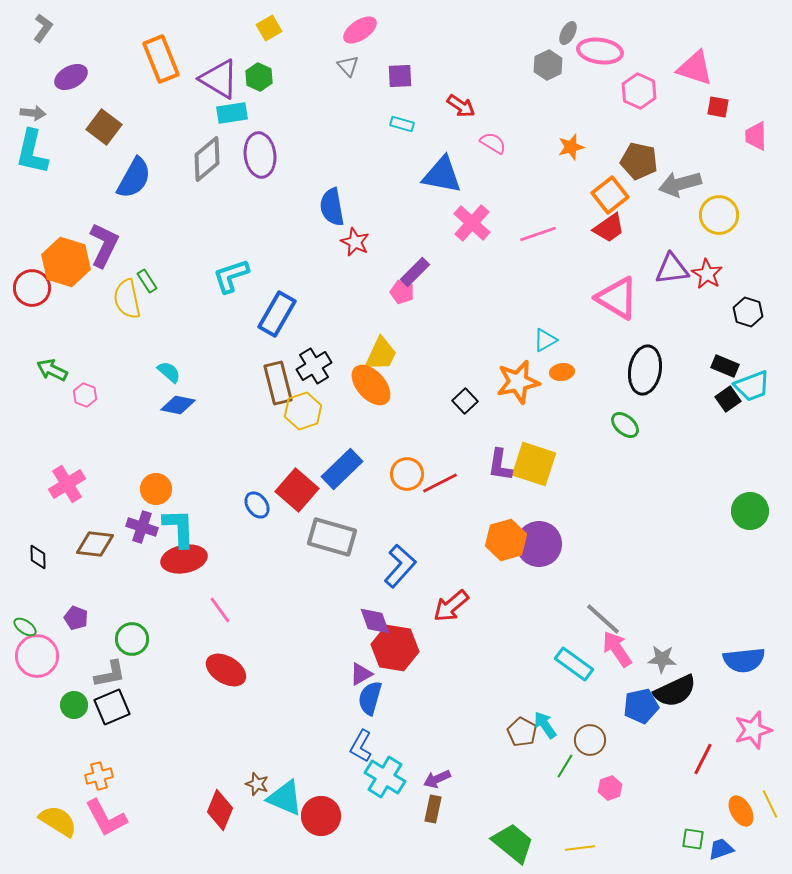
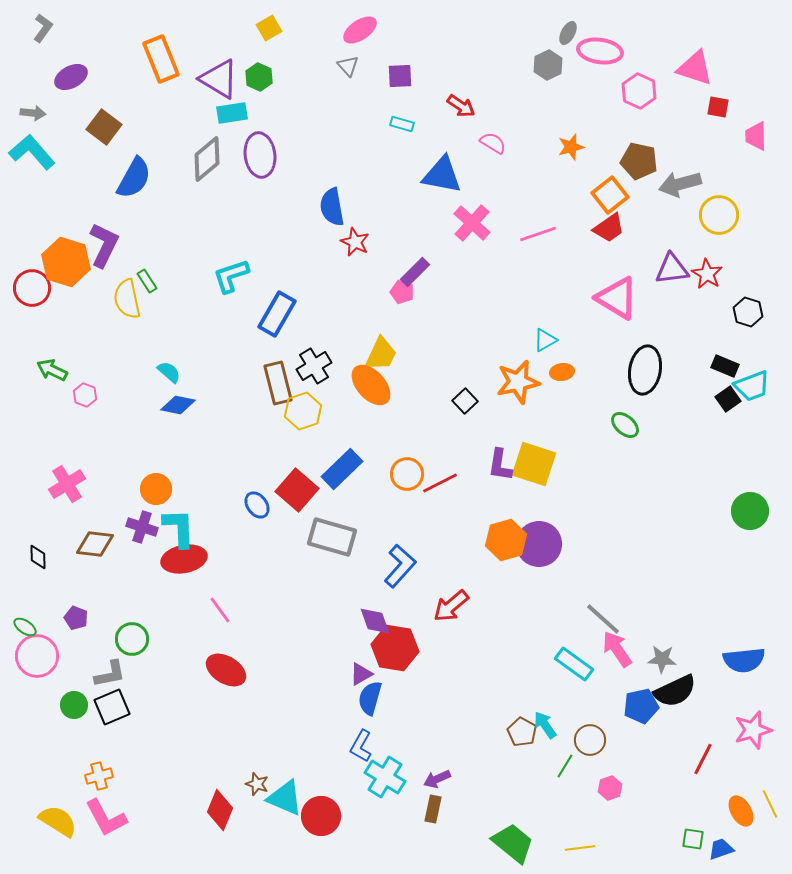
cyan L-shape at (32, 152): rotated 126 degrees clockwise
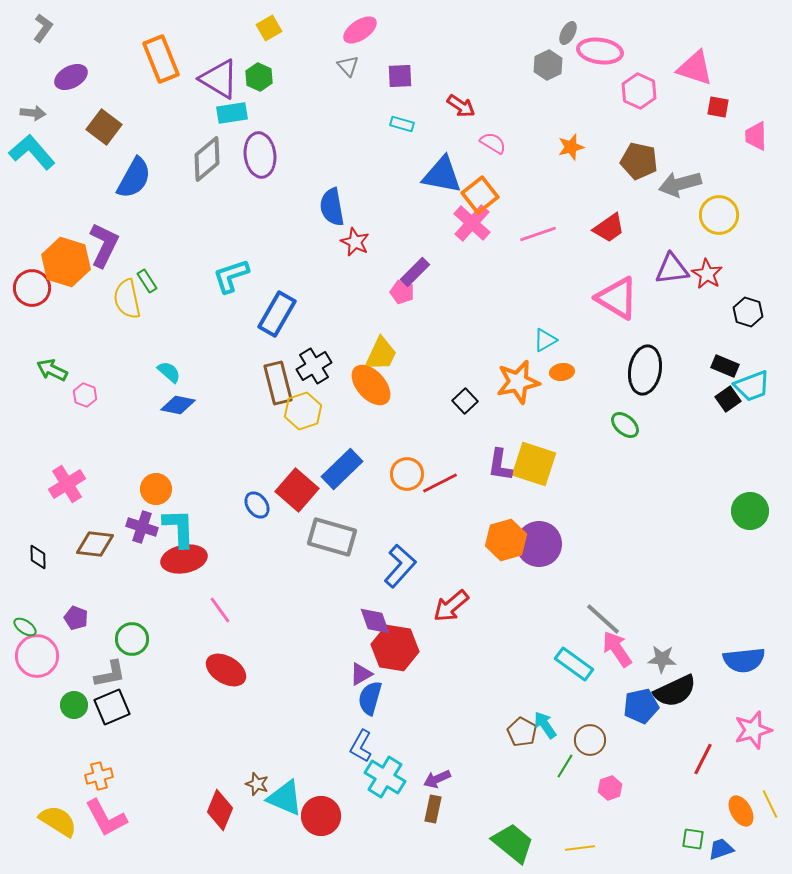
orange square at (610, 195): moved 130 px left
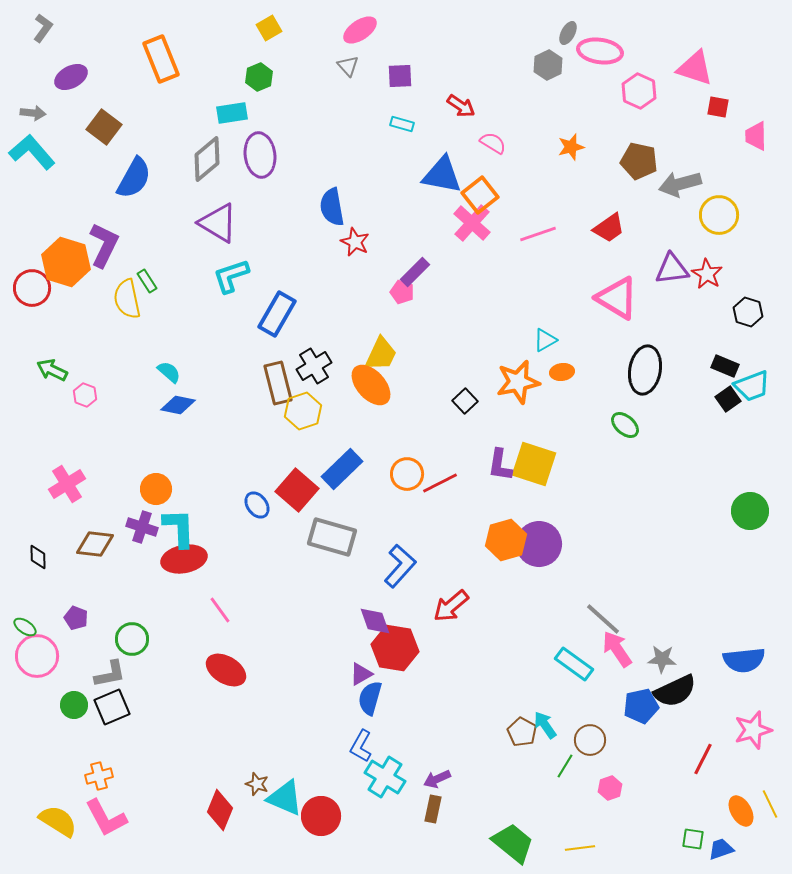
green hexagon at (259, 77): rotated 12 degrees clockwise
purple triangle at (219, 79): moved 1 px left, 144 px down
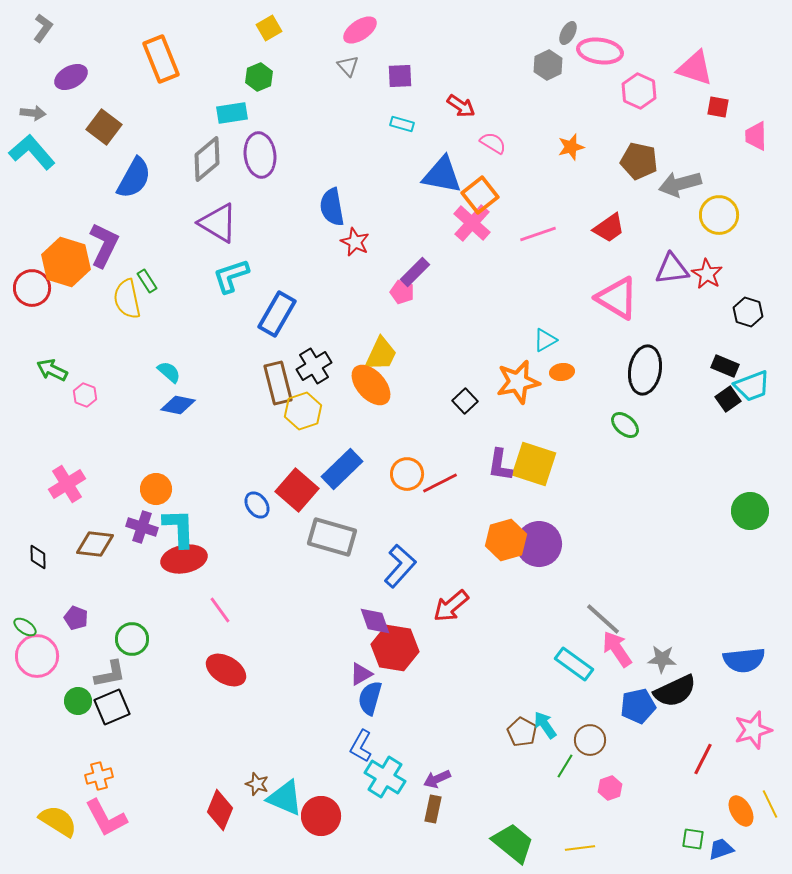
green circle at (74, 705): moved 4 px right, 4 px up
blue pentagon at (641, 706): moved 3 px left
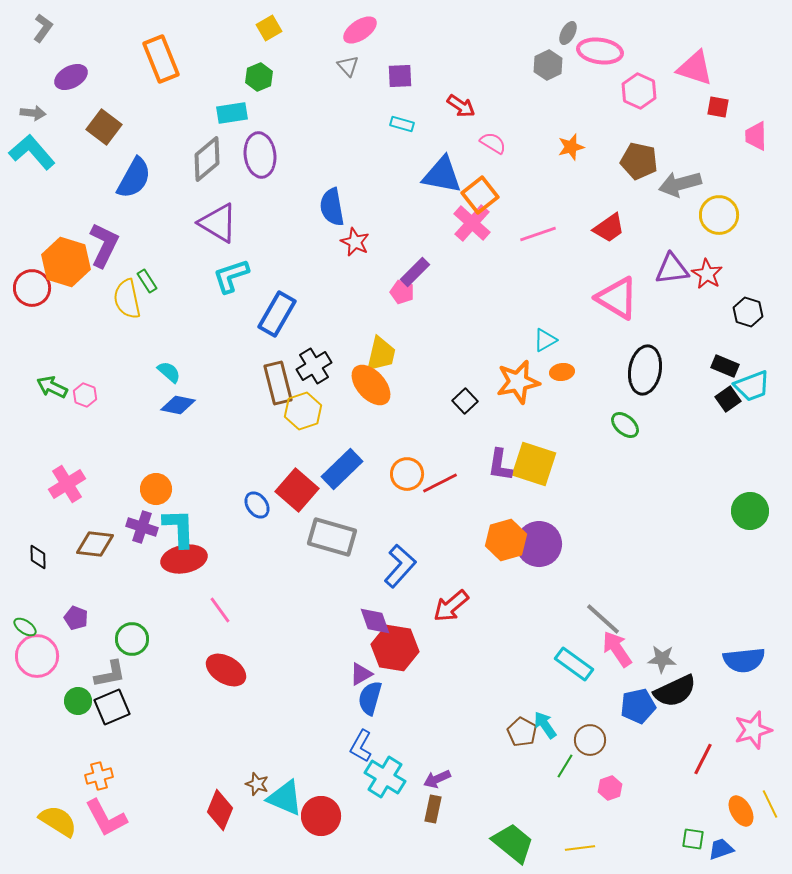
yellow trapezoid at (381, 354): rotated 12 degrees counterclockwise
green arrow at (52, 370): moved 17 px down
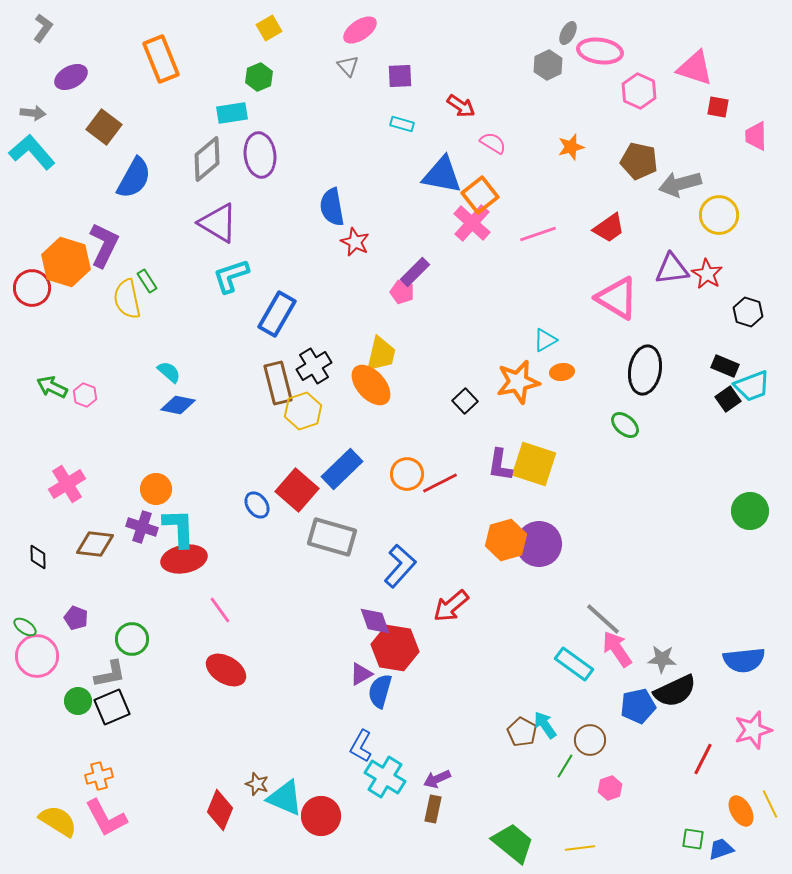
blue semicircle at (370, 698): moved 10 px right, 7 px up
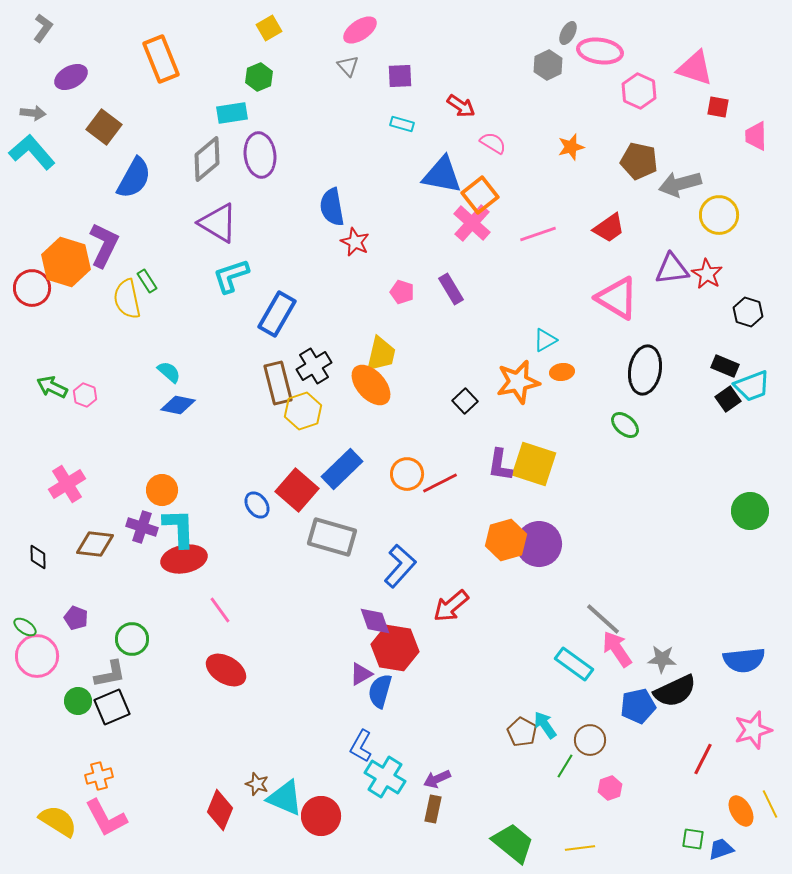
purple rectangle at (415, 272): moved 36 px right, 17 px down; rotated 76 degrees counterclockwise
orange circle at (156, 489): moved 6 px right, 1 px down
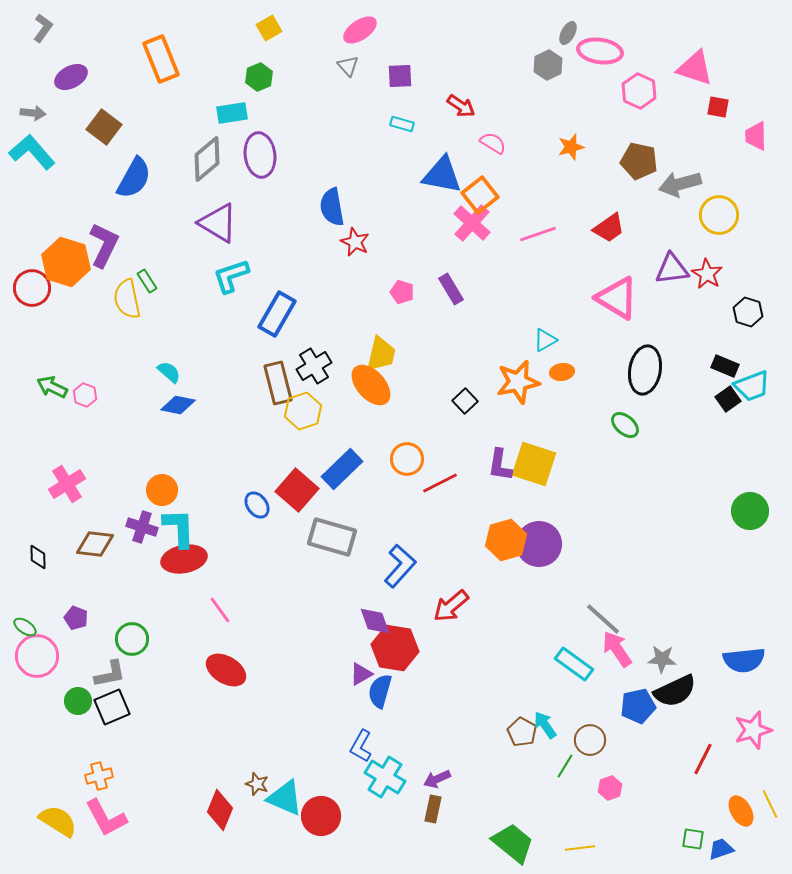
orange circle at (407, 474): moved 15 px up
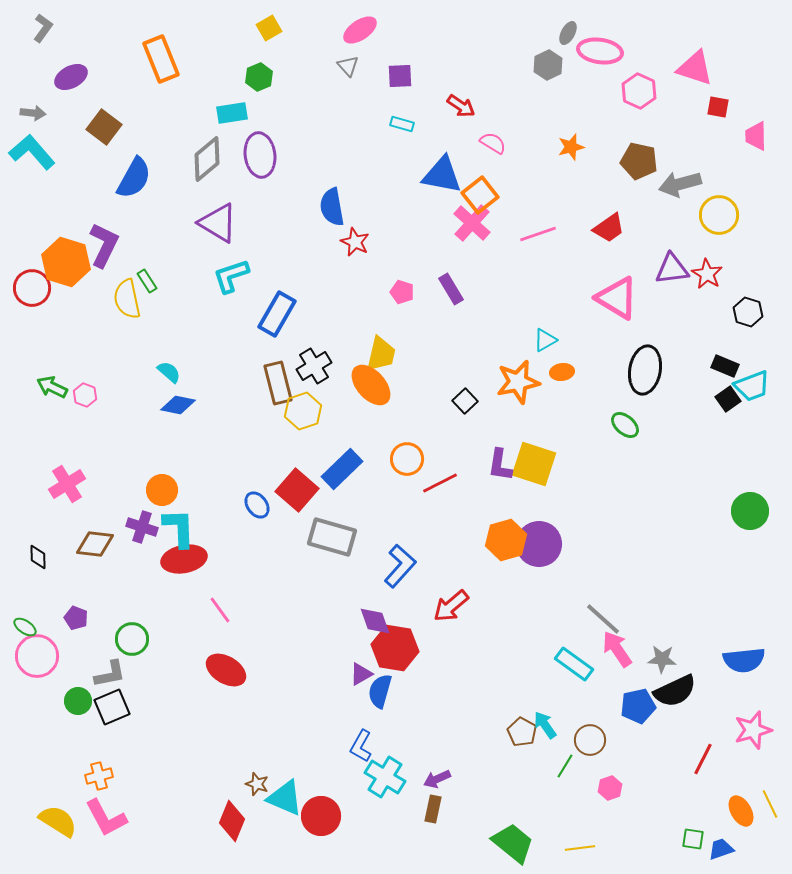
red diamond at (220, 810): moved 12 px right, 11 px down
